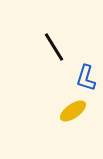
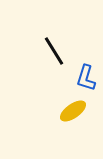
black line: moved 4 px down
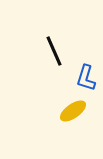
black line: rotated 8 degrees clockwise
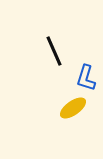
yellow ellipse: moved 3 px up
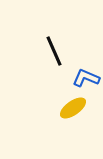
blue L-shape: rotated 96 degrees clockwise
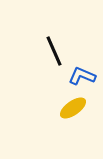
blue L-shape: moved 4 px left, 2 px up
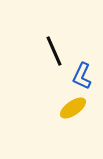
blue L-shape: rotated 88 degrees counterclockwise
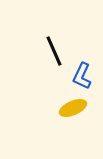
yellow ellipse: rotated 12 degrees clockwise
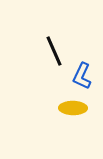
yellow ellipse: rotated 24 degrees clockwise
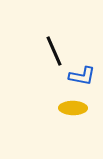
blue L-shape: rotated 104 degrees counterclockwise
